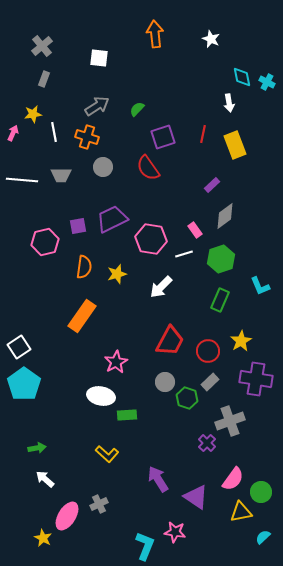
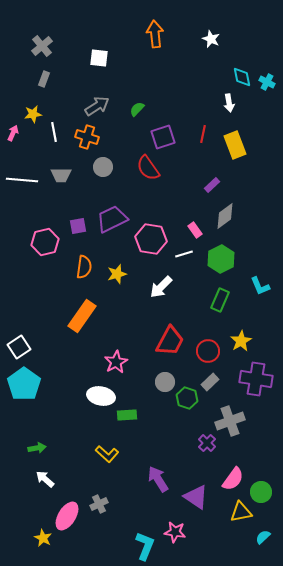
green hexagon at (221, 259): rotated 8 degrees counterclockwise
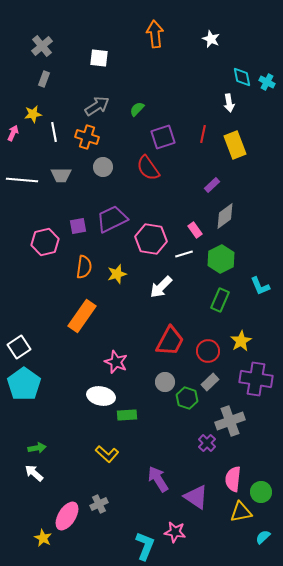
pink star at (116, 362): rotated 20 degrees counterclockwise
white arrow at (45, 479): moved 11 px left, 6 px up
pink semicircle at (233, 479): rotated 150 degrees clockwise
